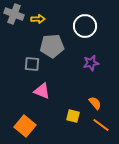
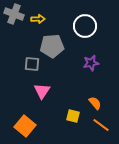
pink triangle: rotated 42 degrees clockwise
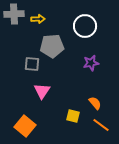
gray cross: rotated 24 degrees counterclockwise
